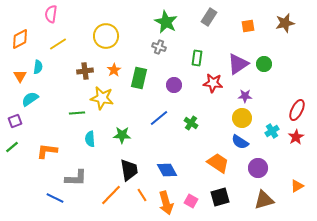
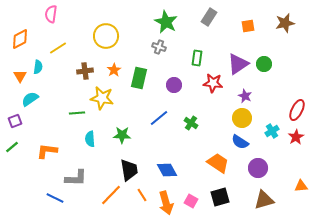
yellow line at (58, 44): moved 4 px down
purple star at (245, 96): rotated 24 degrees clockwise
orange triangle at (297, 186): moved 4 px right; rotated 24 degrees clockwise
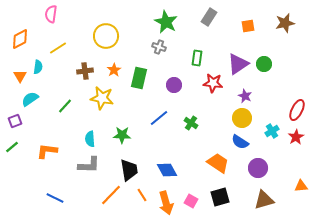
green line at (77, 113): moved 12 px left, 7 px up; rotated 42 degrees counterclockwise
gray L-shape at (76, 178): moved 13 px right, 13 px up
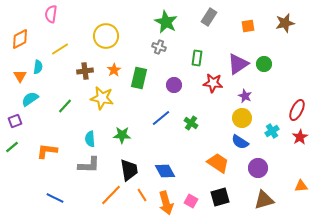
yellow line at (58, 48): moved 2 px right, 1 px down
blue line at (159, 118): moved 2 px right
red star at (296, 137): moved 4 px right
blue diamond at (167, 170): moved 2 px left, 1 px down
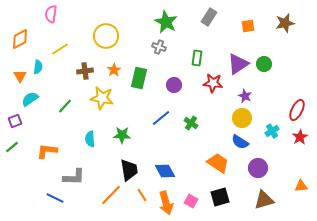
gray L-shape at (89, 165): moved 15 px left, 12 px down
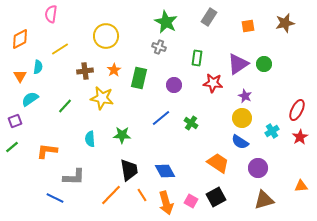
black square at (220, 197): moved 4 px left; rotated 12 degrees counterclockwise
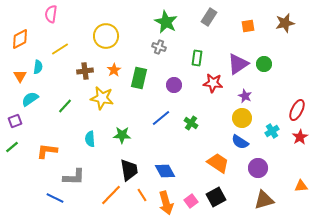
pink square at (191, 201): rotated 24 degrees clockwise
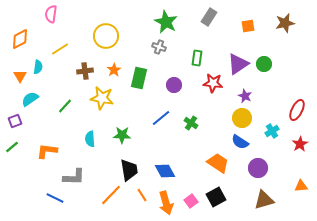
red star at (300, 137): moved 7 px down
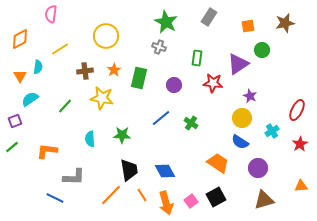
green circle at (264, 64): moved 2 px left, 14 px up
purple star at (245, 96): moved 5 px right
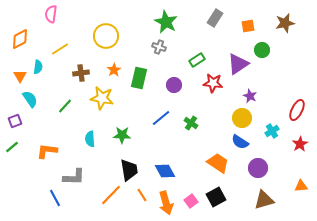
gray rectangle at (209, 17): moved 6 px right, 1 px down
green rectangle at (197, 58): moved 2 px down; rotated 49 degrees clockwise
brown cross at (85, 71): moved 4 px left, 2 px down
cyan semicircle at (30, 99): rotated 90 degrees clockwise
blue line at (55, 198): rotated 36 degrees clockwise
